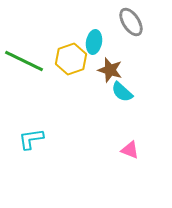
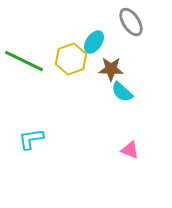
cyan ellipse: rotated 25 degrees clockwise
brown star: moved 1 px right, 1 px up; rotated 15 degrees counterclockwise
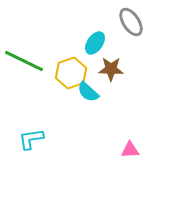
cyan ellipse: moved 1 px right, 1 px down
yellow hexagon: moved 14 px down
cyan semicircle: moved 34 px left
pink triangle: rotated 24 degrees counterclockwise
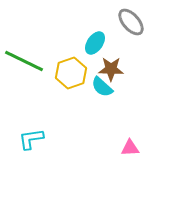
gray ellipse: rotated 8 degrees counterclockwise
cyan semicircle: moved 14 px right, 5 px up
pink triangle: moved 2 px up
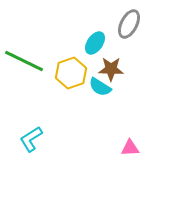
gray ellipse: moved 2 px left, 2 px down; rotated 68 degrees clockwise
cyan semicircle: moved 2 px left; rotated 10 degrees counterclockwise
cyan L-shape: rotated 24 degrees counterclockwise
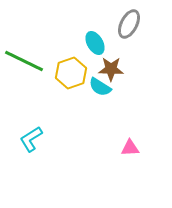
cyan ellipse: rotated 65 degrees counterclockwise
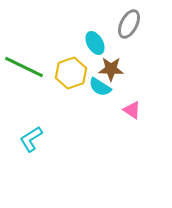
green line: moved 6 px down
pink triangle: moved 2 px right, 38 px up; rotated 36 degrees clockwise
